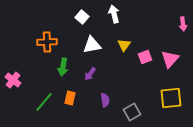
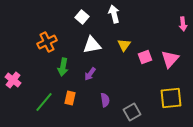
orange cross: rotated 24 degrees counterclockwise
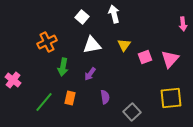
purple semicircle: moved 3 px up
gray square: rotated 12 degrees counterclockwise
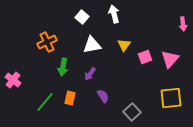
purple semicircle: moved 2 px left, 1 px up; rotated 24 degrees counterclockwise
green line: moved 1 px right
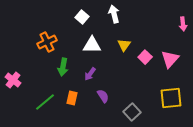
white triangle: rotated 12 degrees clockwise
pink square: rotated 24 degrees counterclockwise
orange rectangle: moved 2 px right
green line: rotated 10 degrees clockwise
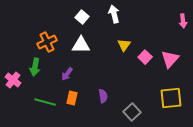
pink arrow: moved 3 px up
white triangle: moved 11 px left
green arrow: moved 28 px left
purple arrow: moved 23 px left
purple semicircle: rotated 24 degrees clockwise
green line: rotated 55 degrees clockwise
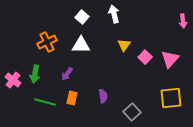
green arrow: moved 7 px down
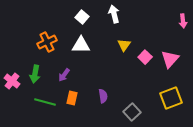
purple arrow: moved 3 px left, 1 px down
pink cross: moved 1 px left, 1 px down
yellow square: rotated 15 degrees counterclockwise
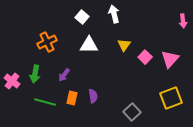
white triangle: moved 8 px right
purple semicircle: moved 10 px left
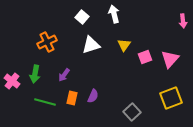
white triangle: moved 2 px right; rotated 18 degrees counterclockwise
pink square: rotated 24 degrees clockwise
purple semicircle: rotated 32 degrees clockwise
